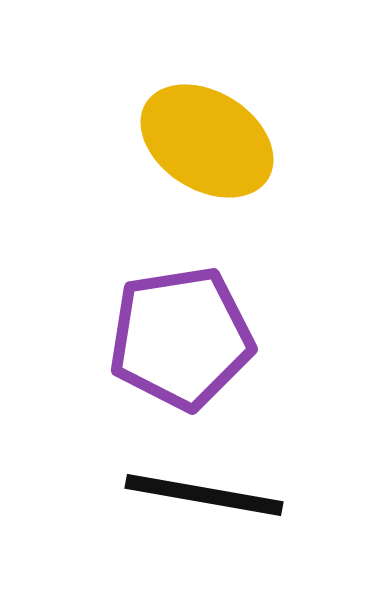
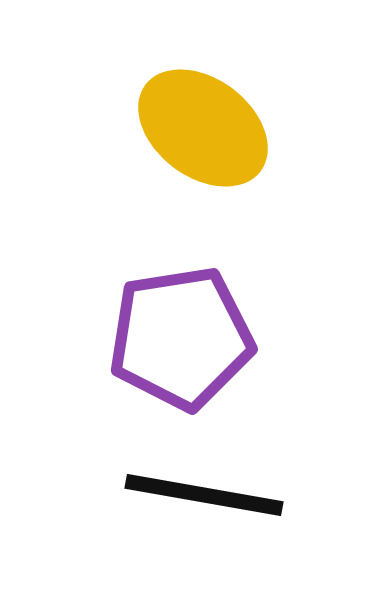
yellow ellipse: moved 4 px left, 13 px up; rotated 5 degrees clockwise
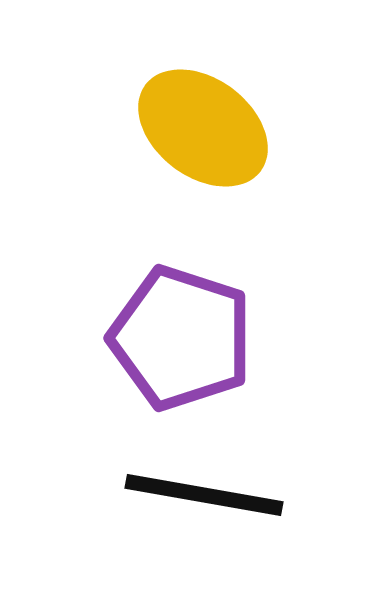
purple pentagon: rotated 27 degrees clockwise
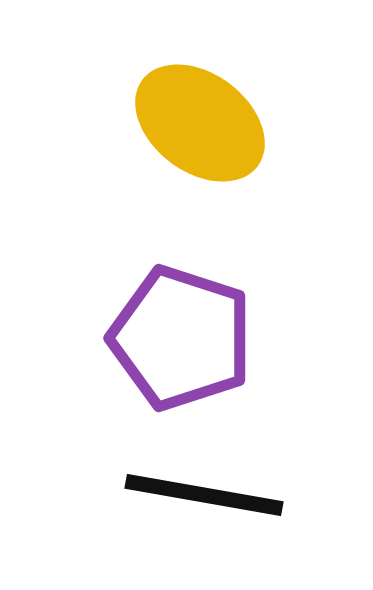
yellow ellipse: moved 3 px left, 5 px up
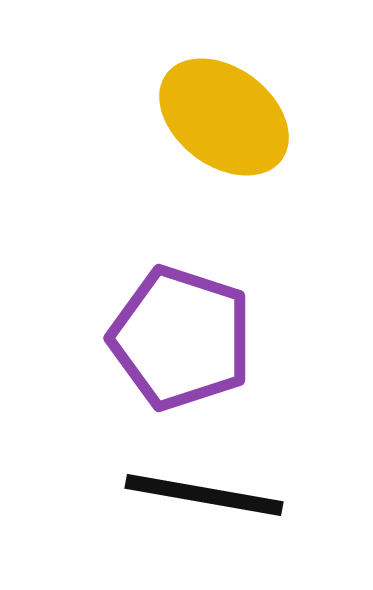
yellow ellipse: moved 24 px right, 6 px up
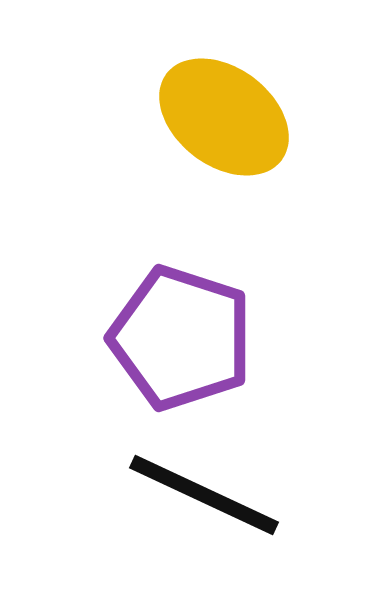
black line: rotated 15 degrees clockwise
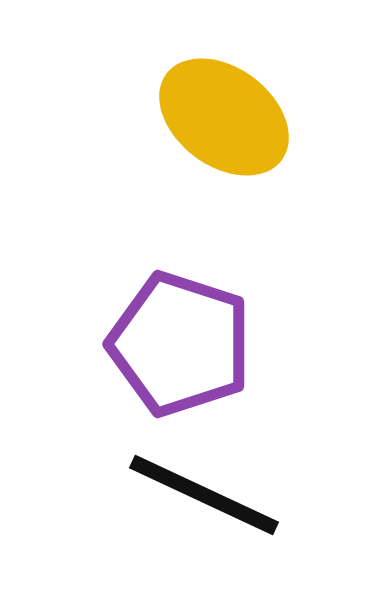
purple pentagon: moved 1 px left, 6 px down
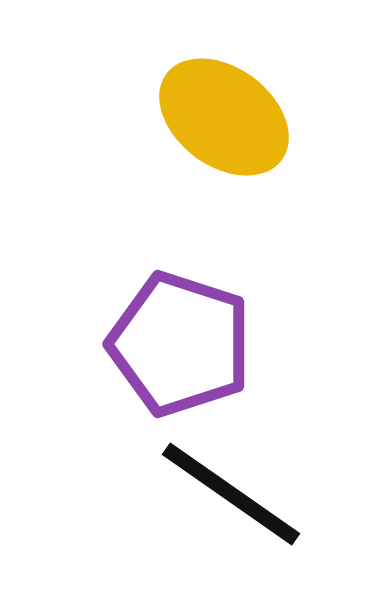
black line: moved 27 px right, 1 px up; rotated 10 degrees clockwise
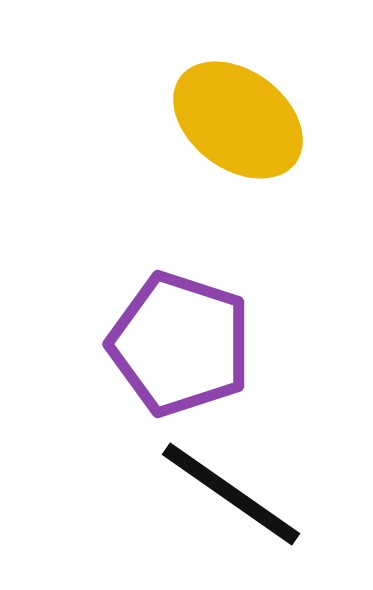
yellow ellipse: moved 14 px right, 3 px down
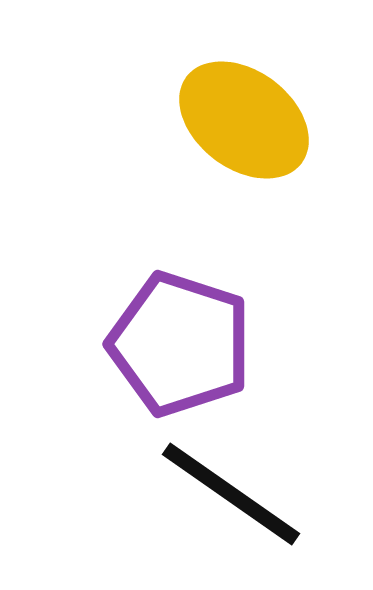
yellow ellipse: moved 6 px right
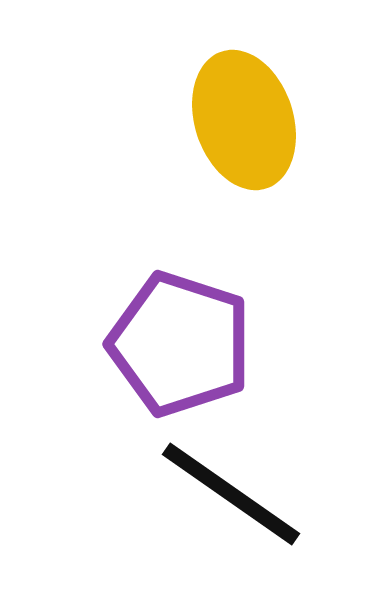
yellow ellipse: rotated 35 degrees clockwise
